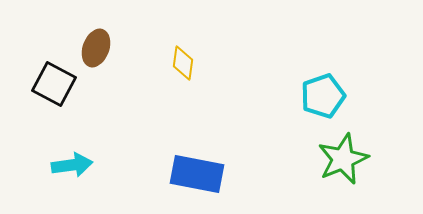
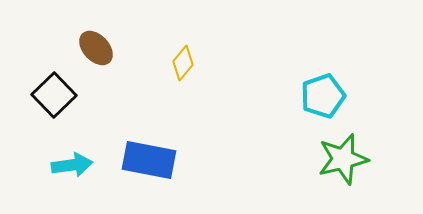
brown ellipse: rotated 63 degrees counterclockwise
yellow diamond: rotated 32 degrees clockwise
black square: moved 11 px down; rotated 18 degrees clockwise
green star: rotated 9 degrees clockwise
blue rectangle: moved 48 px left, 14 px up
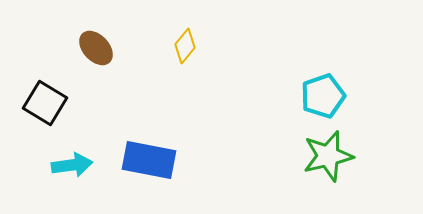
yellow diamond: moved 2 px right, 17 px up
black square: moved 9 px left, 8 px down; rotated 15 degrees counterclockwise
green star: moved 15 px left, 3 px up
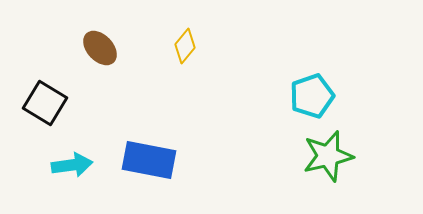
brown ellipse: moved 4 px right
cyan pentagon: moved 11 px left
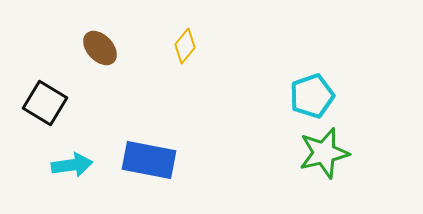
green star: moved 4 px left, 3 px up
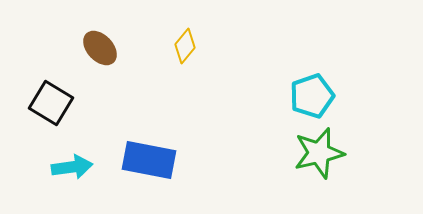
black square: moved 6 px right
green star: moved 5 px left
cyan arrow: moved 2 px down
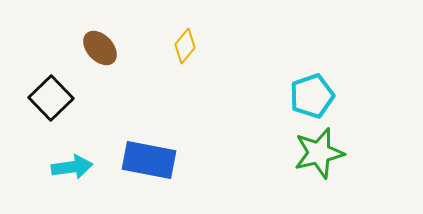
black square: moved 5 px up; rotated 15 degrees clockwise
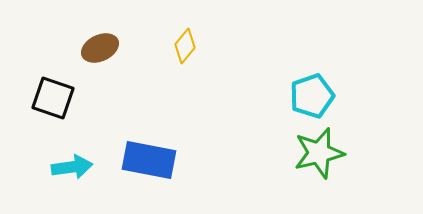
brown ellipse: rotated 72 degrees counterclockwise
black square: moved 2 px right; rotated 27 degrees counterclockwise
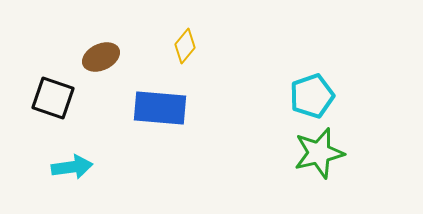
brown ellipse: moved 1 px right, 9 px down
blue rectangle: moved 11 px right, 52 px up; rotated 6 degrees counterclockwise
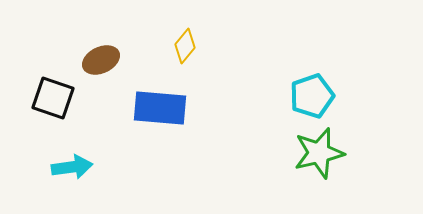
brown ellipse: moved 3 px down
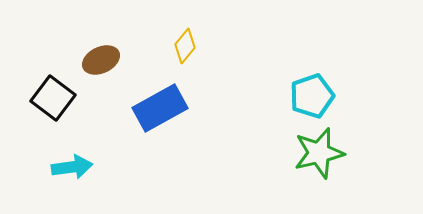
black square: rotated 18 degrees clockwise
blue rectangle: rotated 34 degrees counterclockwise
